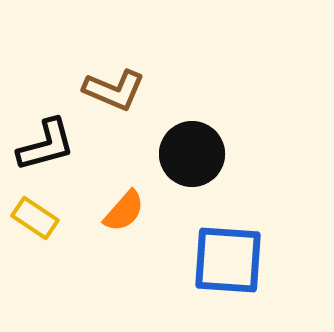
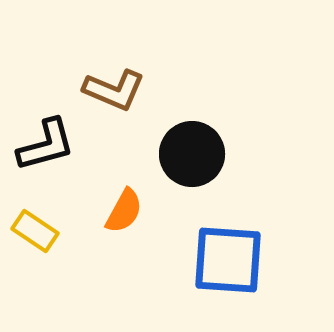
orange semicircle: rotated 12 degrees counterclockwise
yellow rectangle: moved 13 px down
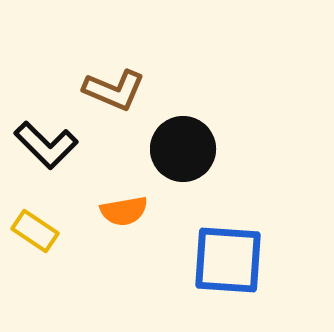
black L-shape: rotated 60 degrees clockwise
black circle: moved 9 px left, 5 px up
orange semicircle: rotated 51 degrees clockwise
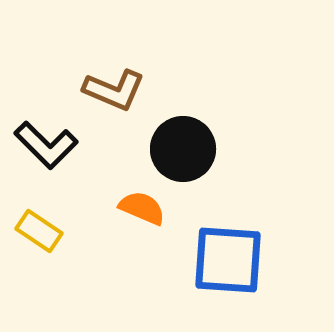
orange semicircle: moved 18 px right, 3 px up; rotated 147 degrees counterclockwise
yellow rectangle: moved 4 px right
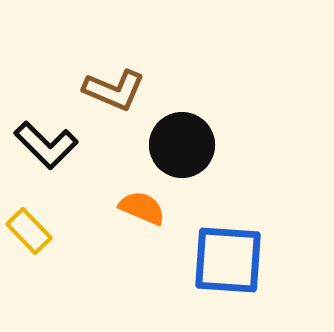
black circle: moved 1 px left, 4 px up
yellow rectangle: moved 10 px left; rotated 12 degrees clockwise
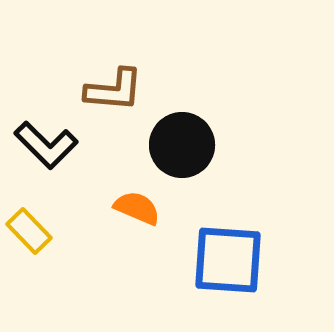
brown L-shape: rotated 18 degrees counterclockwise
orange semicircle: moved 5 px left
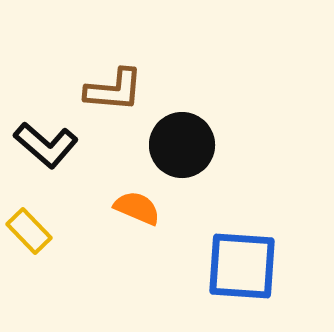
black L-shape: rotated 4 degrees counterclockwise
blue square: moved 14 px right, 6 px down
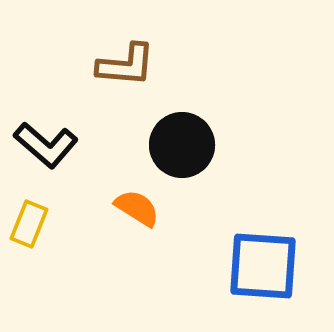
brown L-shape: moved 12 px right, 25 px up
orange semicircle: rotated 9 degrees clockwise
yellow rectangle: moved 7 px up; rotated 66 degrees clockwise
blue square: moved 21 px right
